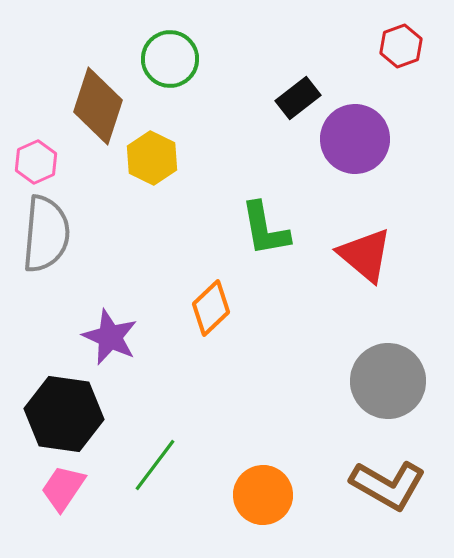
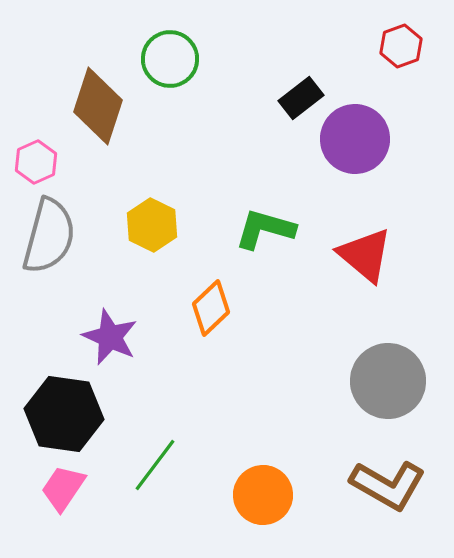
black rectangle: moved 3 px right
yellow hexagon: moved 67 px down
green L-shape: rotated 116 degrees clockwise
gray semicircle: moved 3 px right, 2 px down; rotated 10 degrees clockwise
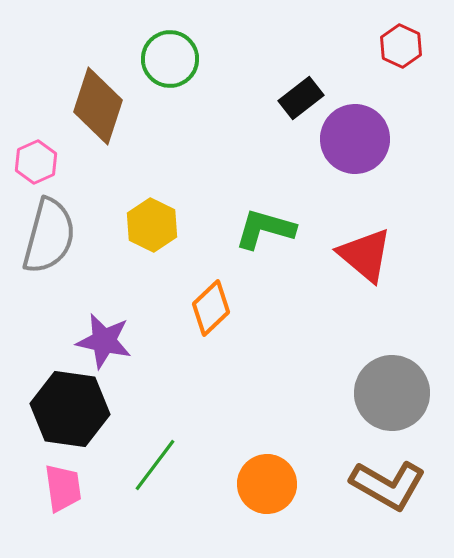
red hexagon: rotated 15 degrees counterclockwise
purple star: moved 6 px left, 4 px down; rotated 12 degrees counterclockwise
gray circle: moved 4 px right, 12 px down
black hexagon: moved 6 px right, 5 px up
pink trapezoid: rotated 138 degrees clockwise
orange circle: moved 4 px right, 11 px up
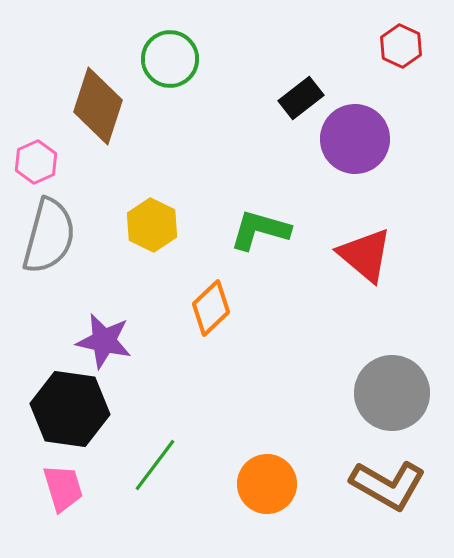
green L-shape: moved 5 px left, 1 px down
pink trapezoid: rotated 9 degrees counterclockwise
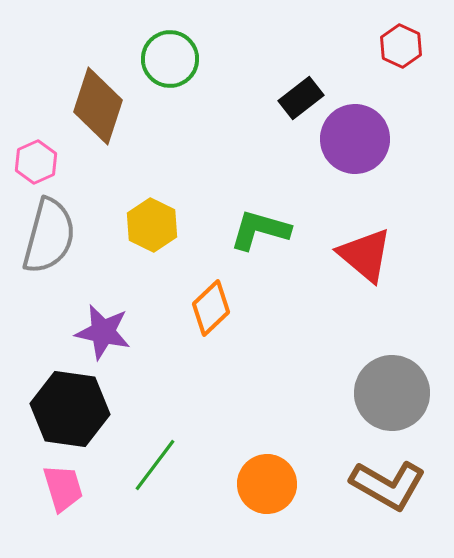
purple star: moved 1 px left, 9 px up
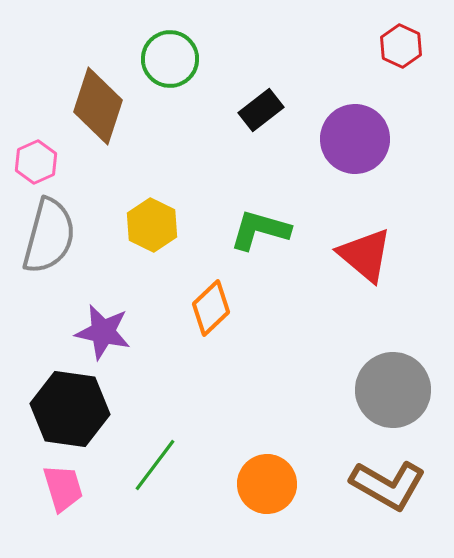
black rectangle: moved 40 px left, 12 px down
gray circle: moved 1 px right, 3 px up
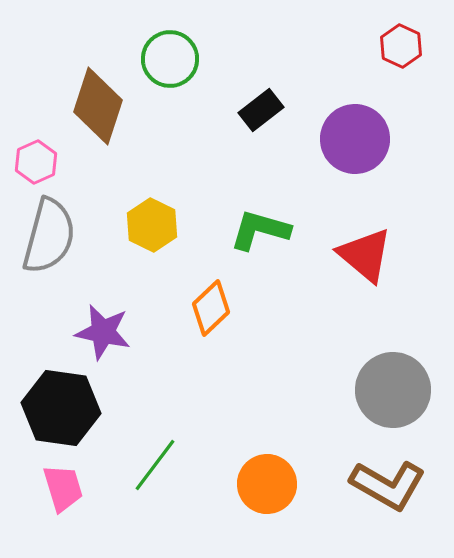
black hexagon: moved 9 px left, 1 px up
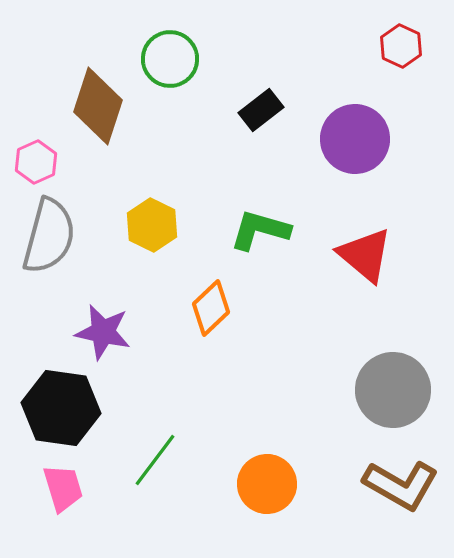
green line: moved 5 px up
brown L-shape: moved 13 px right
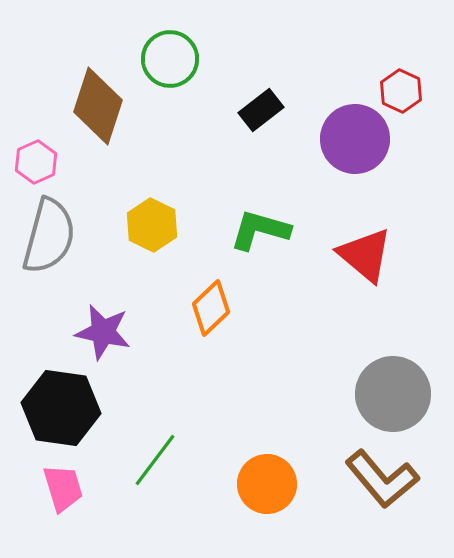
red hexagon: moved 45 px down
gray circle: moved 4 px down
brown L-shape: moved 19 px left, 6 px up; rotated 20 degrees clockwise
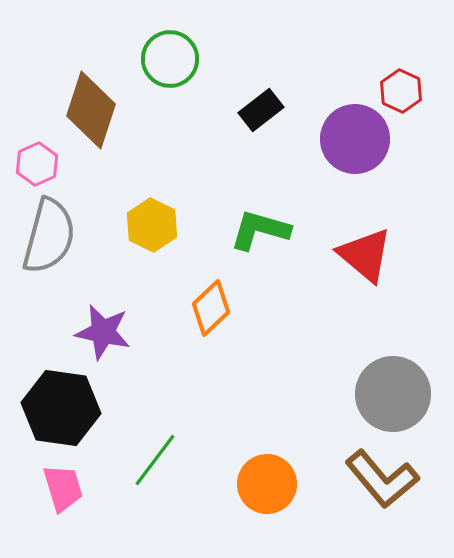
brown diamond: moved 7 px left, 4 px down
pink hexagon: moved 1 px right, 2 px down
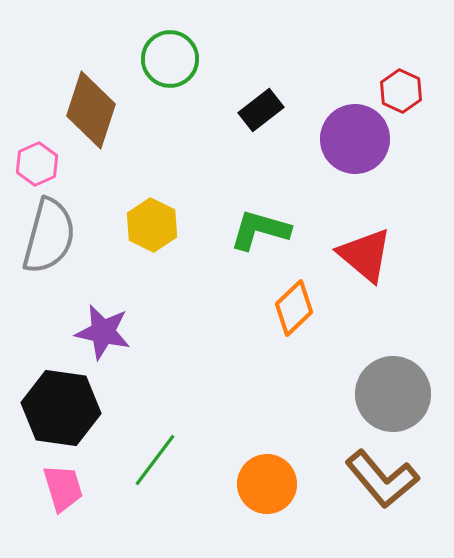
orange diamond: moved 83 px right
